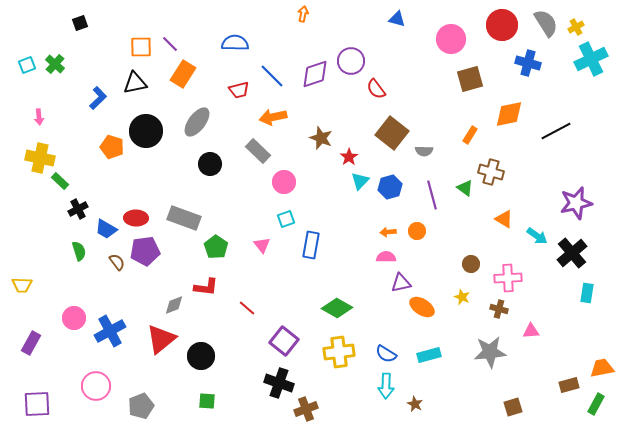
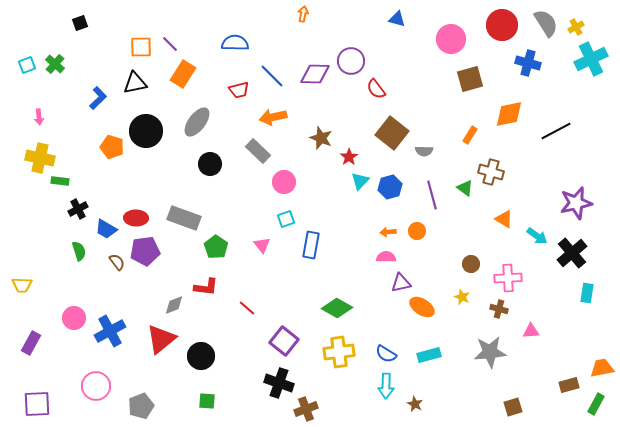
purple diamond at (315, 74): rotated 20 degrees clockwise
green rectangle at (60, 181): rotated 36 degrees counterclockwise
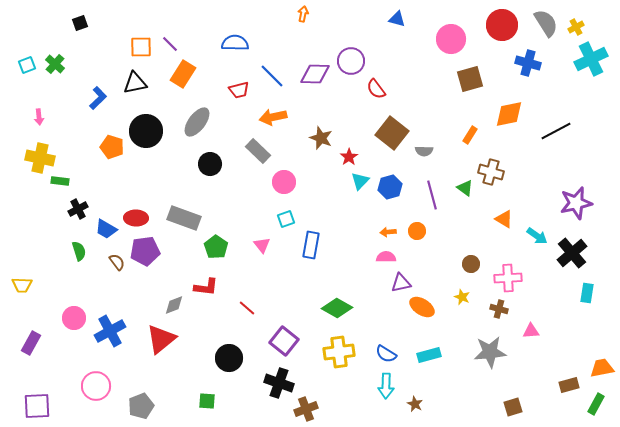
black circle at (201, 356): moved 28 px right, 2 px down
purple square at (37, 404): moved 2 px down
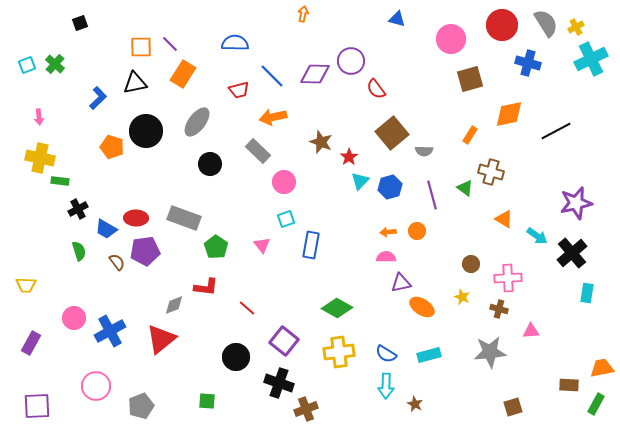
brown square at (392, 133): rotated 12 degrees clockwise
brown star at (321, 138): moved 4 px down
yellow trapezoid at (22, 285): moved 4 px right
black circle at (229, 358): moved 7 px right, 1 px up
brown rectangle at (569, 385): rotated 18 degrees clockwise
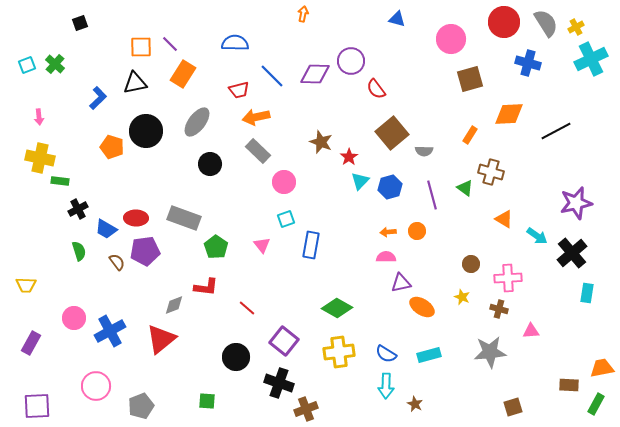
red circle at (502, 25): moved 2 px right, 3 px up
orange diamond at (509, 114): rotated 8 degrees clockwise
orange arrow at (273, 117): moved 17 px left
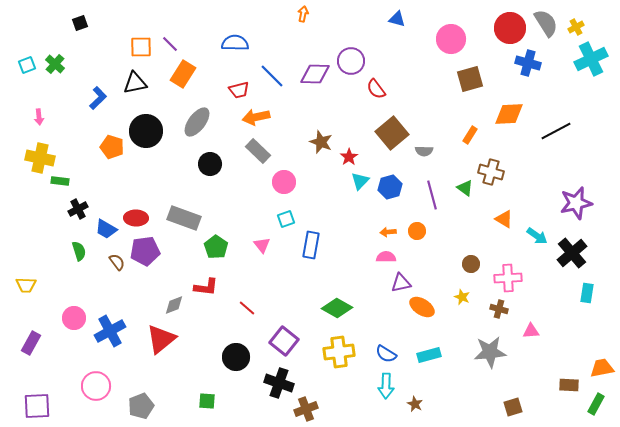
red circle at (504, 22): moved 6 px right, 6 px down
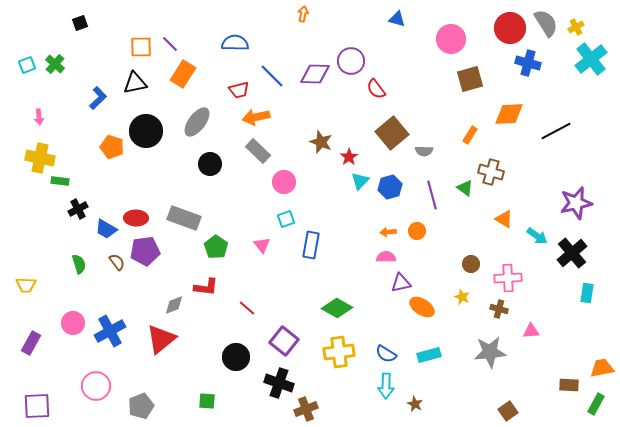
cyan cross at (591, 59): rotated 12 degrees counterclockwise
green semicircle at (79, 251): moved 13 px down
pink circle at (74, 318): moved 1 px left, 5 px down
brown square at (513, 407): moved 5 px left, 4 px down; rotated 18 degrees counterclockwise
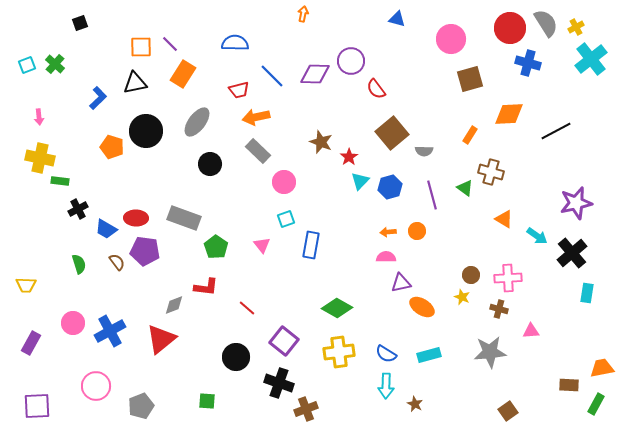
purple pentagon at (145, 251): rotated 16 degrees clockwise
brown circle at (471, 264): moved 11 px down
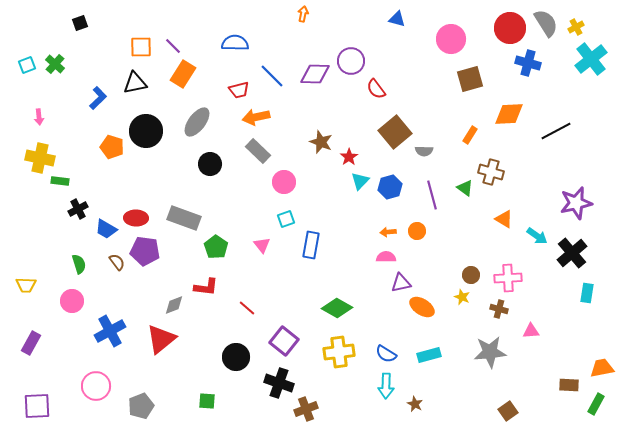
purple line at (170, 44): moved 3 px right, 2 px down
brown square at (392, 133): moved 3 px right, 1 px up
pink circle at (73, 323): moved 1 px left, 22 px up
